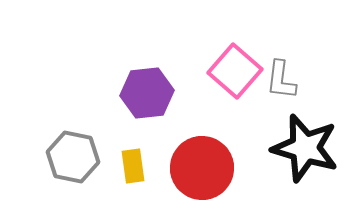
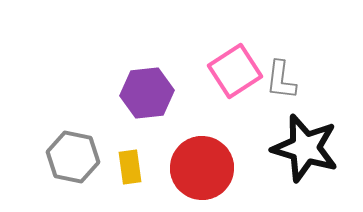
pink square: rotated 16 degrees clockwise
yellow rectangle: moved 3 px left, 1 px down
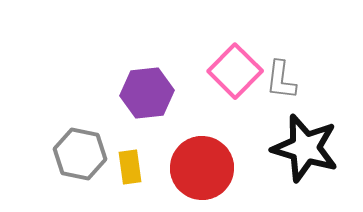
pink square: rotated 12 degrees counterclockwise
gray hexagon: moved 7 px right, 3 px up
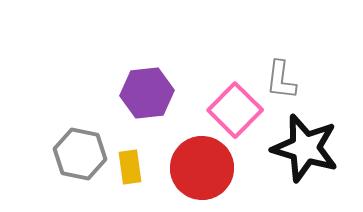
pink square: moved 39 px down
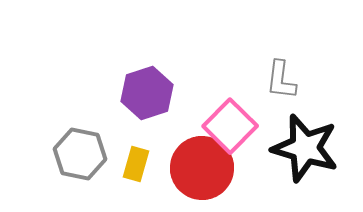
purple hexagon: rotated 12 degrees counterclockwise
pink square: moved 5 px left, 16 px down
yellow rectangle: moved 6 px right, 3 px up; rotated 24 degrees clockwise
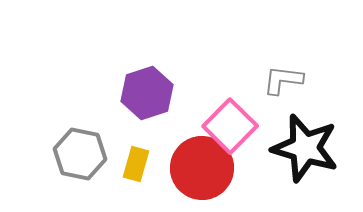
gray L-shape: moved 2 px right; rotated 90 degrees clockwise
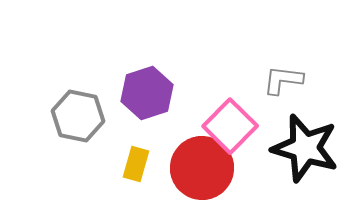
gray hexagon: moved 2 px left, 38 px up
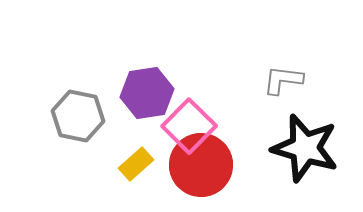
purple hexagon: rotated 9 degrees clockwise
pink square: moved 41 px left
yellow rectangle: rotated 32 degrees clockwise
red circle: moved 1 px left, 3 px up
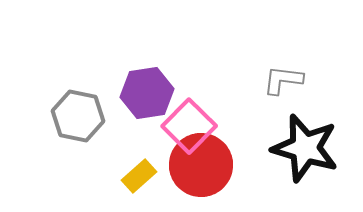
yellow rectangle: moved 3 px right, 12 px down
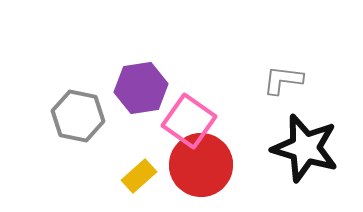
purple hexagon: moved 6 px left, 5 px up
pink square: moved 5 px up; rotated 10 degrees counterclockwise
